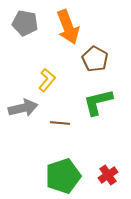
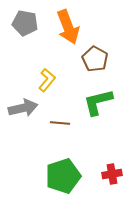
red cross: moved 4 px right, 1 px up; rotated 24 degrees clockwise
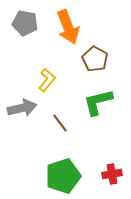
gray arrow: moved 1 px left
brown line: rotated 48 degrees clockwise
